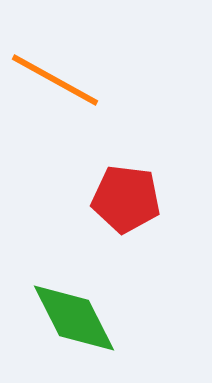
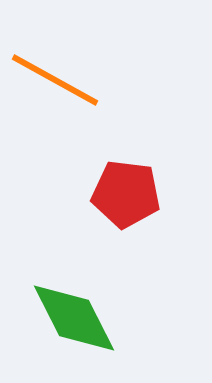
red pentagon: moved 5 px up
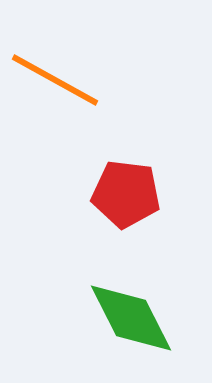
green diamond: moved 57 px right
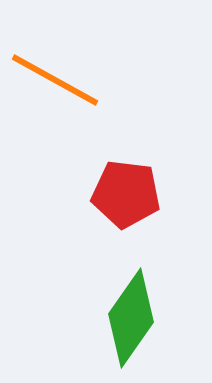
green diamond: rotated 62 degrees clockwise
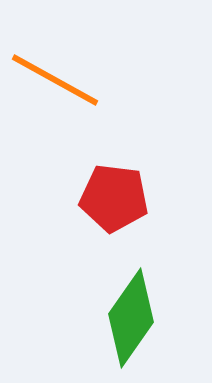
red pentagon: moved 12 px left, 4 px down
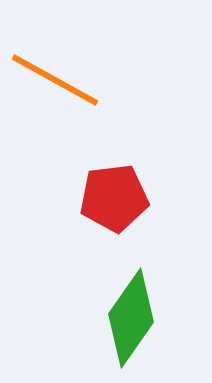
red pentagon: rotated 14 degrees counterclockwise
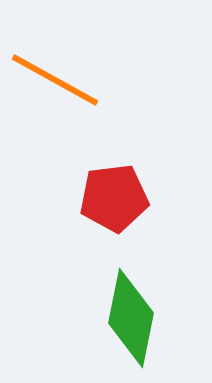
green diamond: rotated 24 degrees counterclockwise
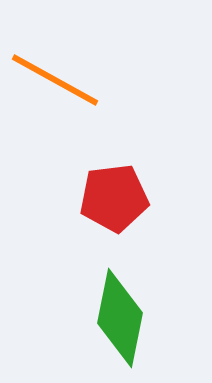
green diamond: moved 11 px left
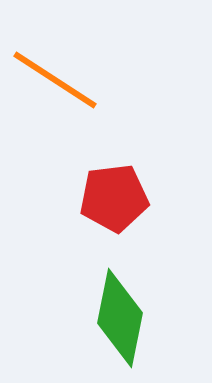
orange line: rotated 4 degrees clockwise
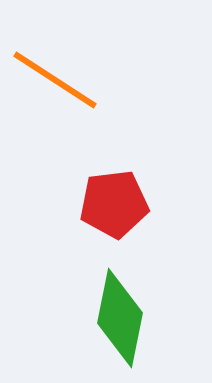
red pentagon: moved 6 px down
